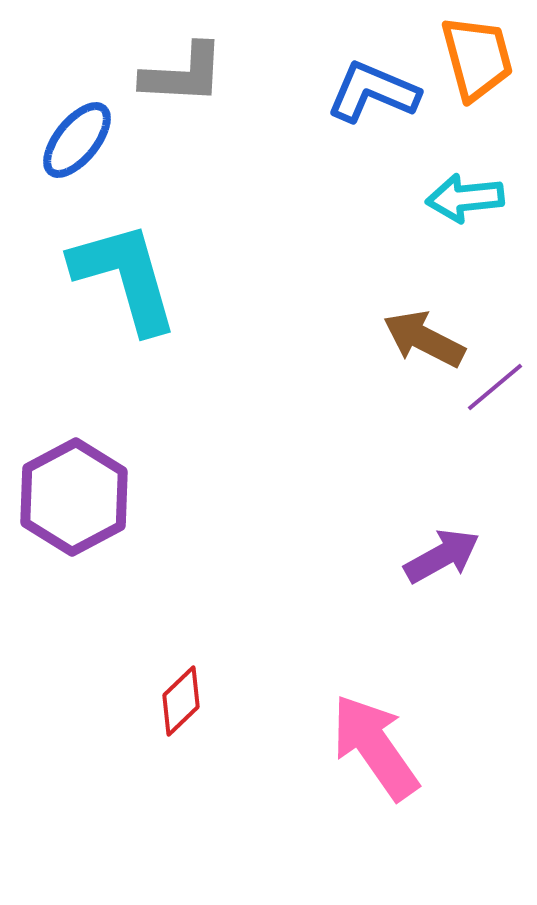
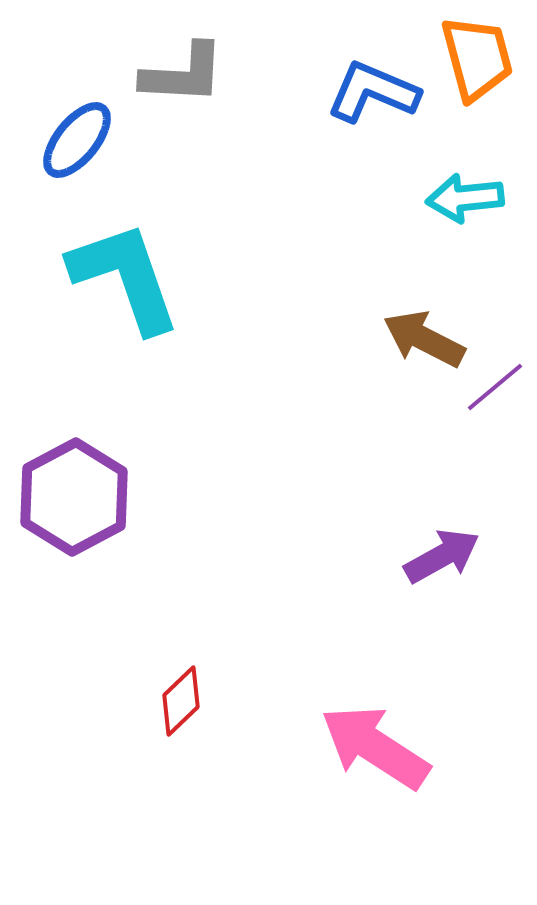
cyan L-shape: rotated 3 degrees counterclockwise
pink arrow: rotated 22 degrees counterclockwise
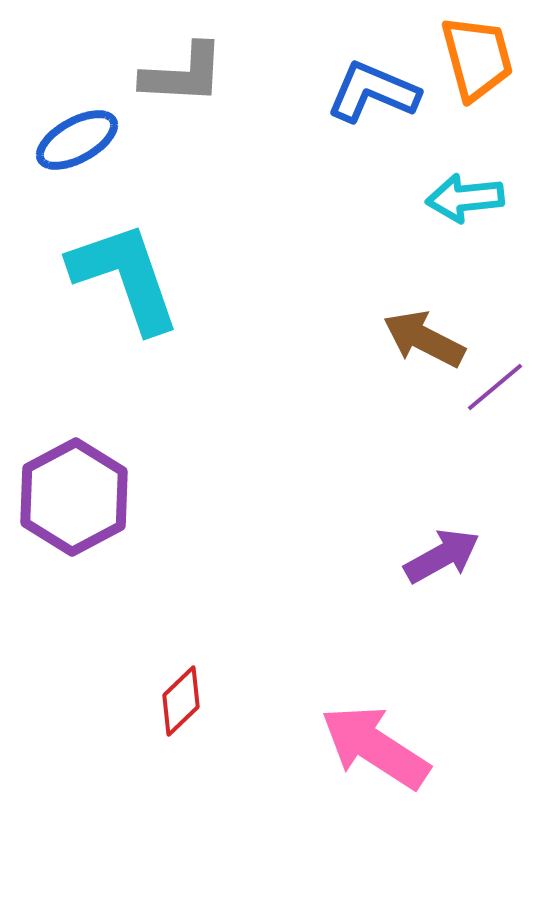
blue ellipse: rotated 22 degrees clockwise
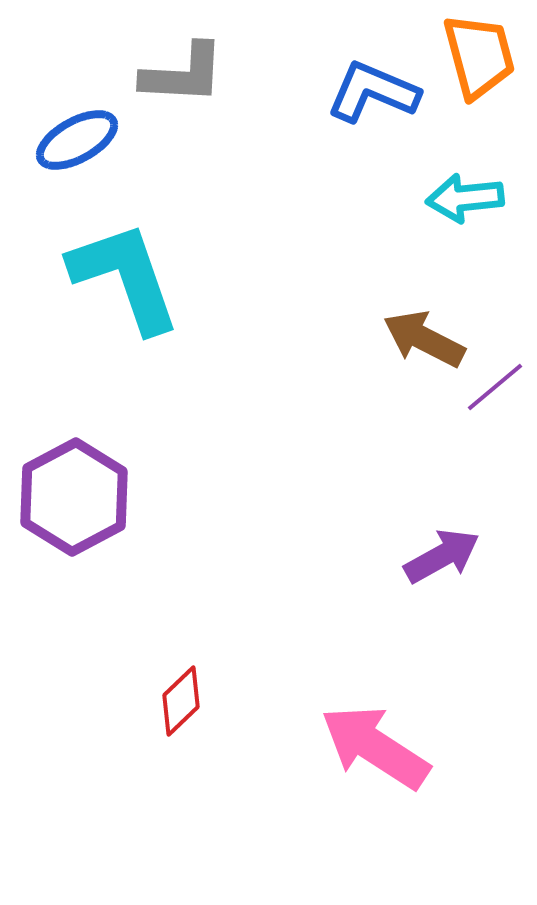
orange trapezoid: moved 2 px right, 2 px up
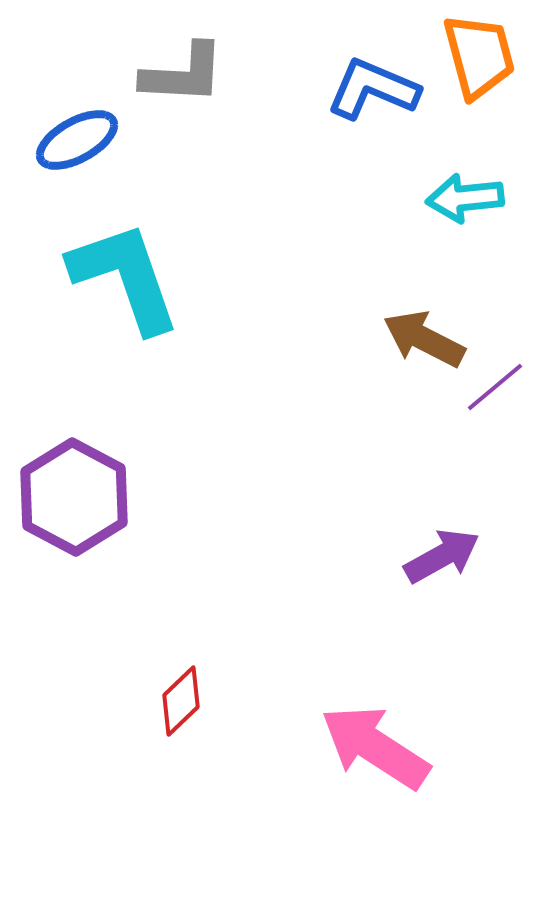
blue L-shape: moved 3 px up
purple hexagon: rotated 4 degrees counterclockwise
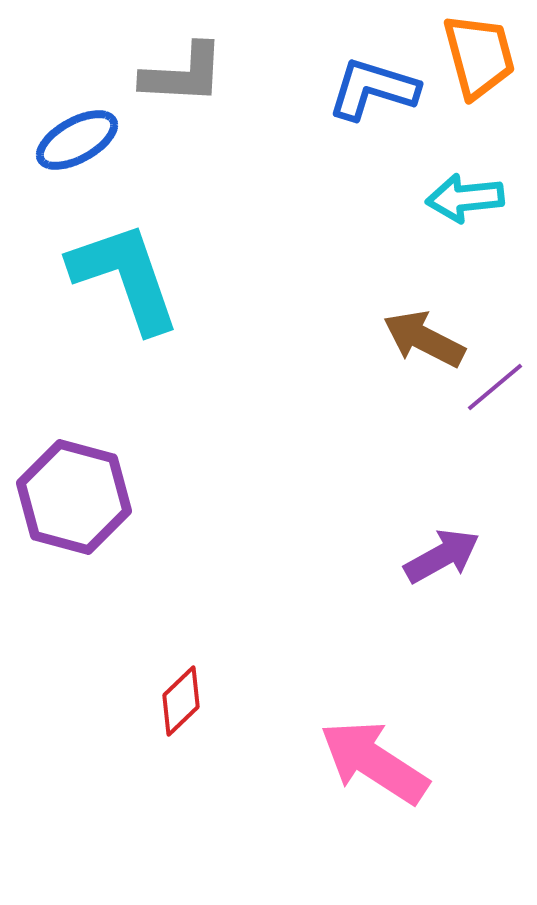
blue L-shape: rotated 6 degrees counterclockwise
purple hexagon: rotated 13 degrees counterclockwise
pink arrow: moved 1 px left, 15 px down
